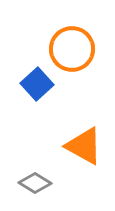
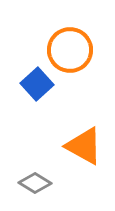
orange circle: moved 2 px left, 1 px down
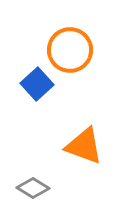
orange triangle: rotated 9 degrees counterclockwise
gray diamond: moved 2 px left, 5 px down
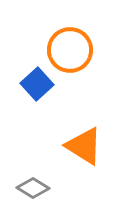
orange triangle: rotated 12 degrees clockwise
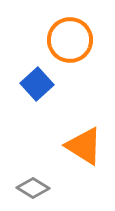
orange circle: moved 10 px up
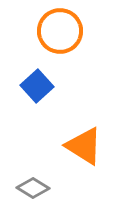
orange circle: moved 10 px left, 9 px up
blue square: moved 2 px down
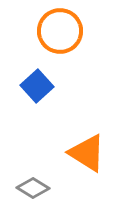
orange triangle: moved 3 px right, 7 px down
